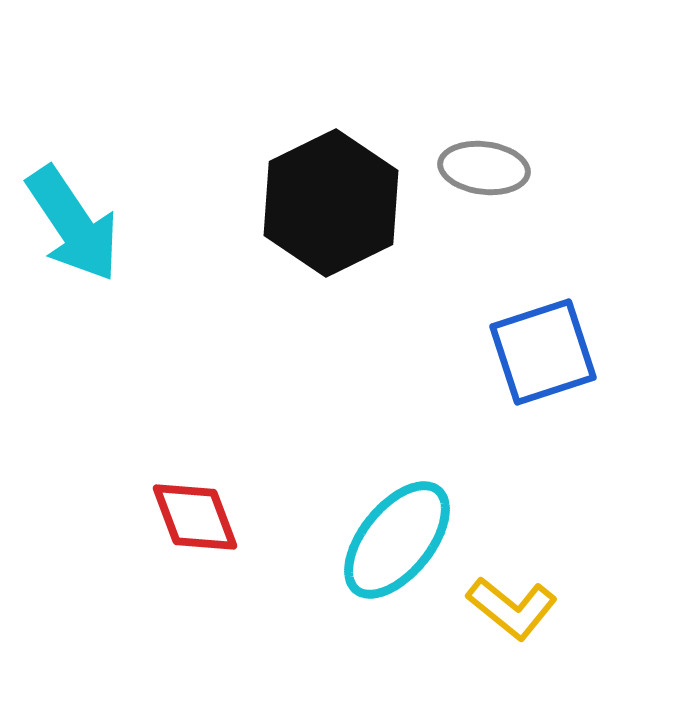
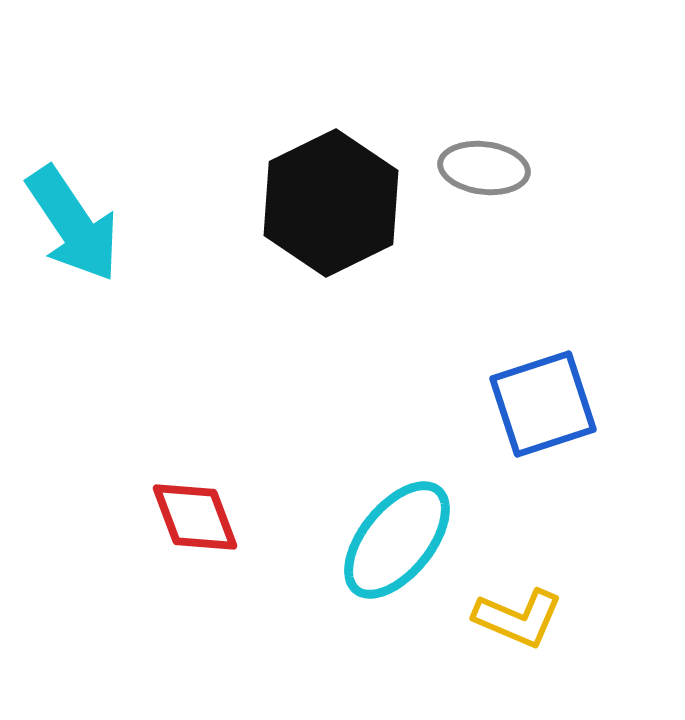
blue square: moved 52 px down
yellow L-shape: moved 6 px right, 10 px down; rotated 16 degrees counterclockwise
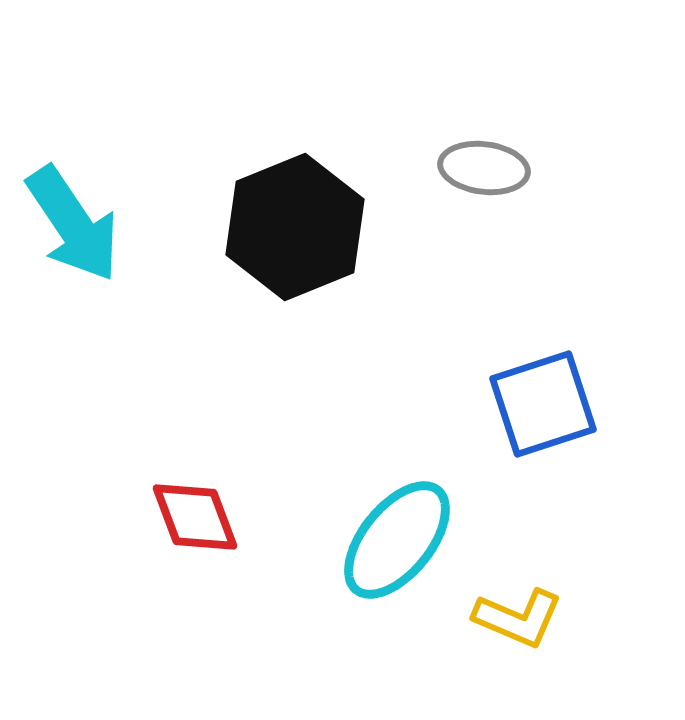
black hexagon: moved 36 px left, 24 px down; rotated 4 degrees clockwise
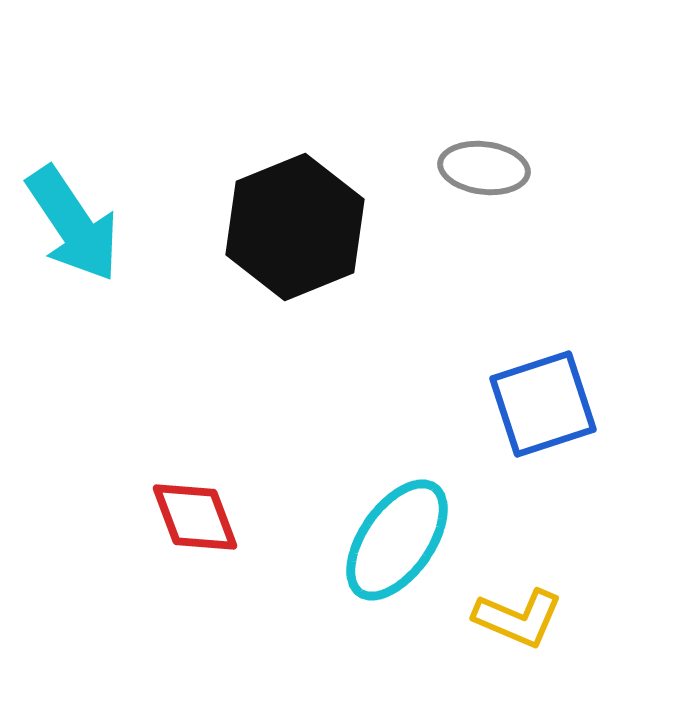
cyan ellipse: rotated 4 degrees counterclockwise
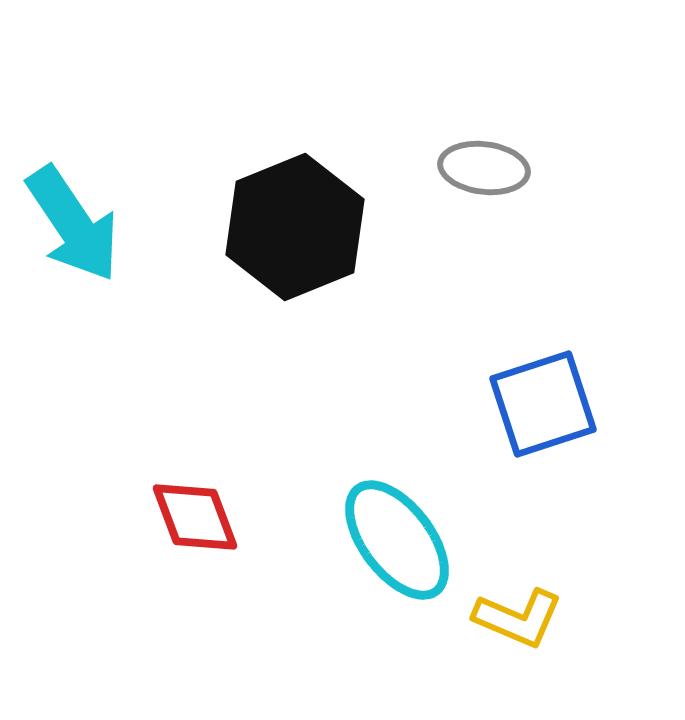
cyan ellipse: rotated 72 degrees counterclockwise
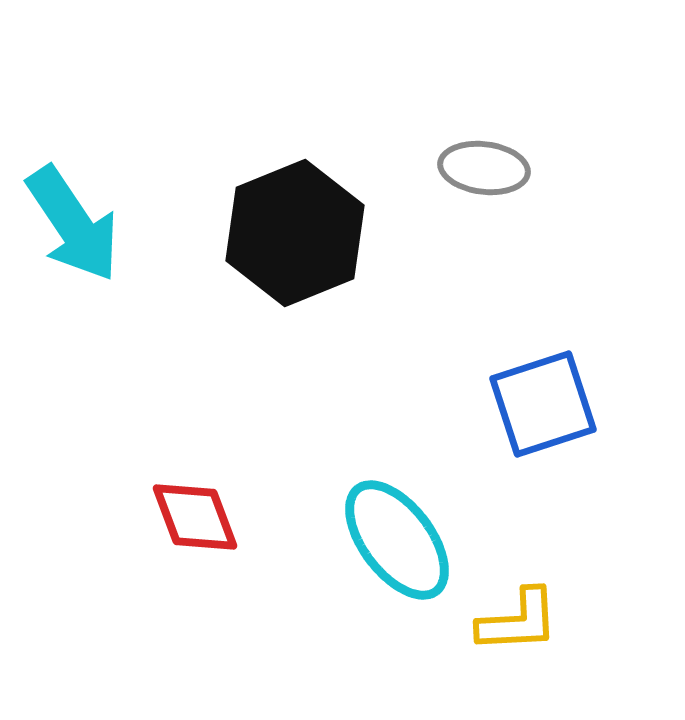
black hexagon: moved 6 px down
yellow L-shape: moved 3 px down; rotated 26 degrees counterclockwise
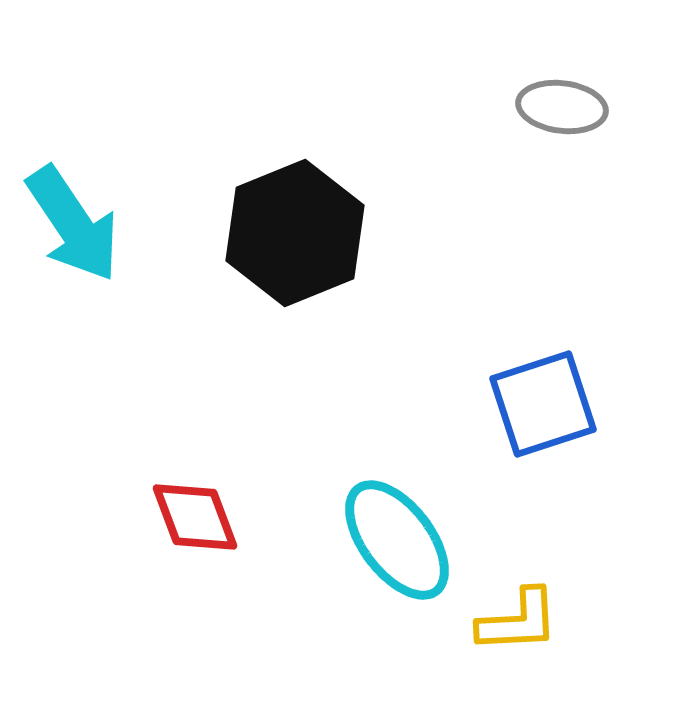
gray ellipse: moved 78 px right, 61 px up
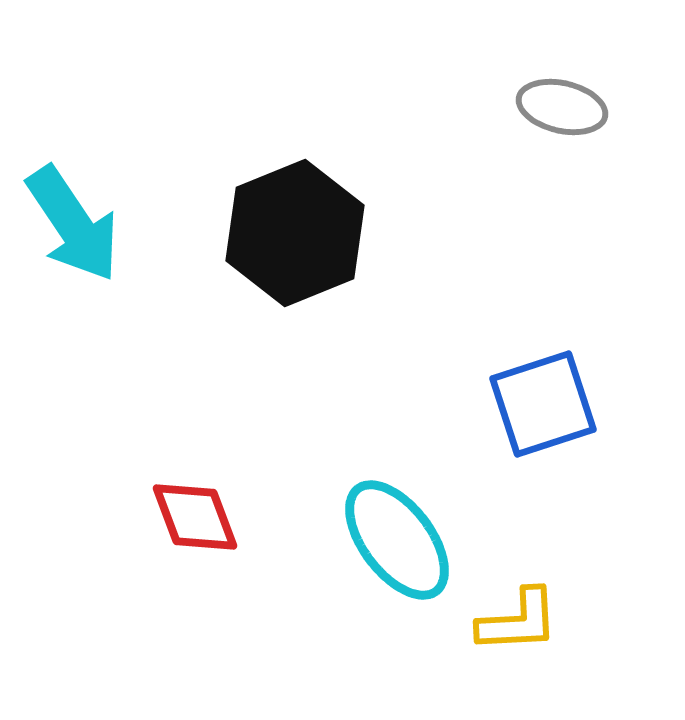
gray ellipse: rotated 6 degrees clockwise
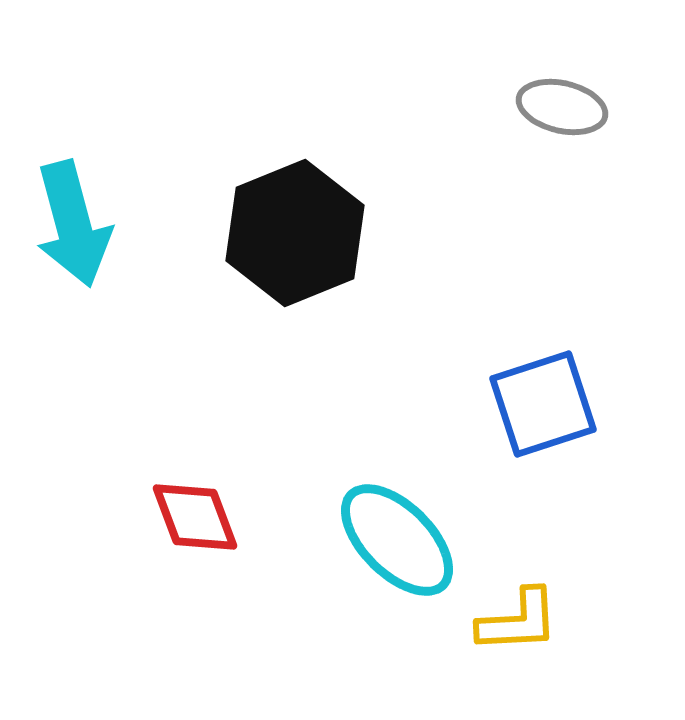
cyan arrow: rotated 19 degrees clockwise
cyan ellipse: rotated 8 degrees counterclockwise
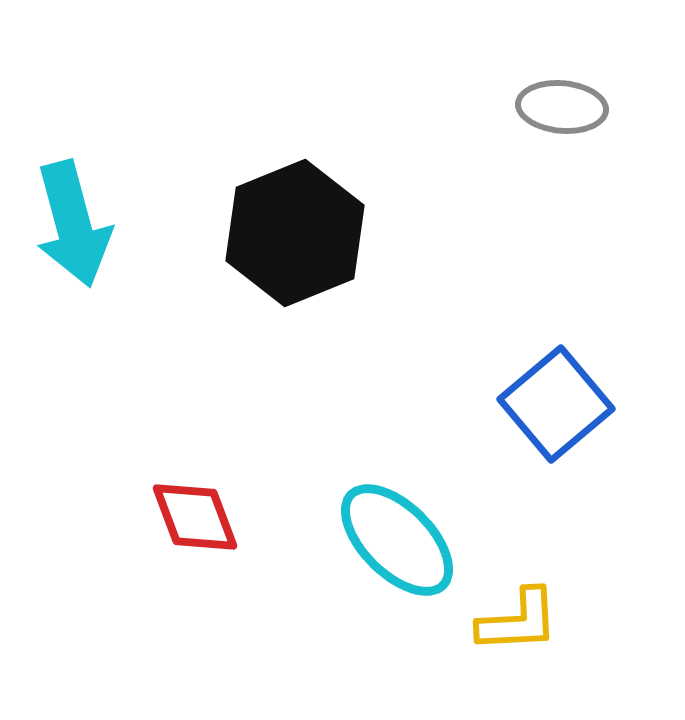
gray ellipse: rotated 8 degrees counterclockwise
blue square: moved 13 px right; rotated 22 degrees counterclockwise
